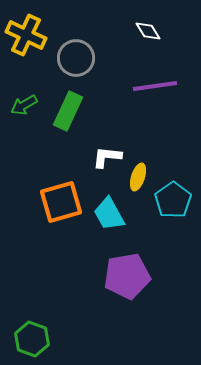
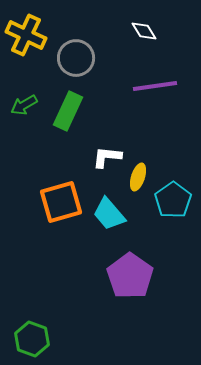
white diamond: moved 4 px left
cyan trapezoid: rotated 12 degrees counterclockwise
purple pentagon: moved 3 px right; rotated 27 degrees counterclockwise
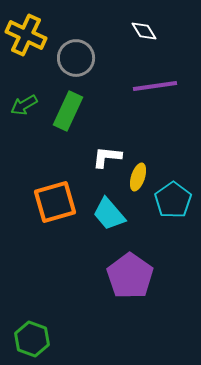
orange square: moved 6 px left
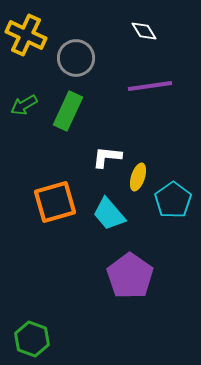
purple line: moved 5 px left
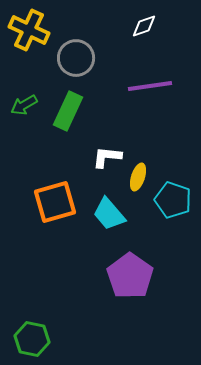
white diamond: moved 5 px up; rotated 76 degrees counterclockwise
yellow cross: moved 3 px right, 5 px up
cyan pentagon: rotated 18 degrees counterclockwise
green hexagon: rotated 8 degrees counterclockwise
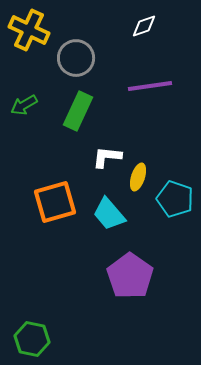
green rectangle: moved 10 px right
cyan pentagon: moved 2 px right, 1 px up
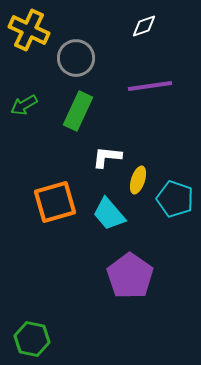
yellow ellipse: moved 3 px down
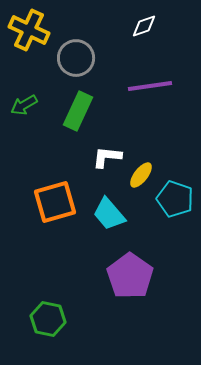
yellow ellipse: moved 3 px right, 5 px up; rotated 20 degrees clockwise
green hexagon: moved 16 px right, 20 px up
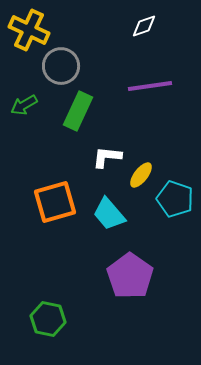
gray circle: moved 15 px left, 8 px down
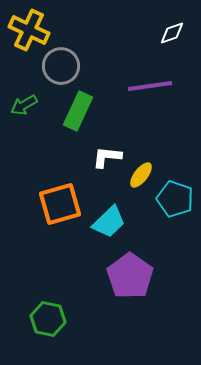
white diamond: moved 28 px right, 7 px down
orange square: moved 5 px right, 2 px down
cyan trapezoid: moved 8 px down; rotated 93 degrees counterclockwise
